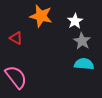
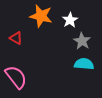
white star: moved 5 px left, 1 px up
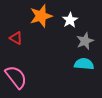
orange star: rotated 30 degrees counterclockwise
gray star: moved 3 px right; rotated 18 degrees clockwise
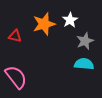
orange star: moved 3 px right, 8 px down
red triangle: moved 1 px left, 2 px up; rotated 16 degrees counterclockwise
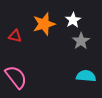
white star: moved 3 px right
gray star: moved 4 px left; rotated 12 degrees counterclockwise
cyan semicircle: moved 2 px right, 12 px down
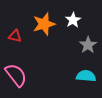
gray star: moved 7 px right, 4 px down
pink semicircle: moved 2 px up
